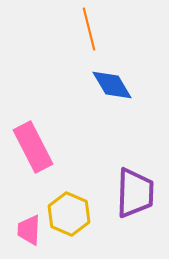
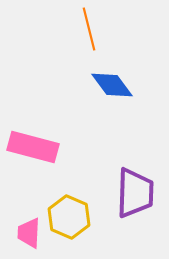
blue diamond: rotated 6 degrees counterclockwise
pink rectangle: rotated 48 degrees counterclockwise
yellow hexagon: moved 3 px down
pink trapezoid: moved 3 px down
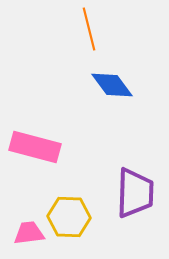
pink rectangle: moved 2 px right
yellow hexagon: rotated 21 degrees counterclockwise
pink trapezoid: rotated 80 degrees clockwise
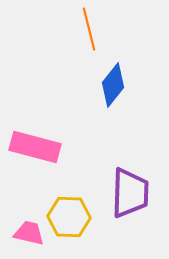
blue diamond: moved 1 px right; rotated 75 degrees clockwise
purple trapezoid: moved 5 px left
pink trapezoid: rotated 20 degrees clockwise
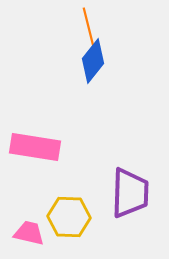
blue diamond: moved 20 px left, 24 px up
pink rectangle: rotated 6 degrees counterclockwise
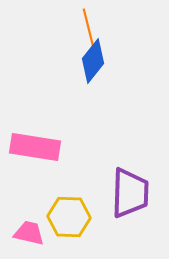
orange line: moved 1 px down
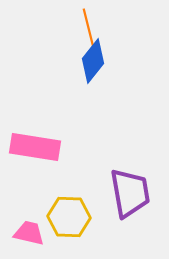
purple trapezoid: rotated 12 degrees counterclockwise
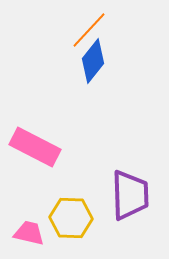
orange line: rotated 57 degrees clockwise
pink rectangle: rotated 18 degrees clockwise
purple trapezoid: moved 2 px down; rotated 8 degrees clockwise
yellow hexagon: moved 2 px right, 1 px down
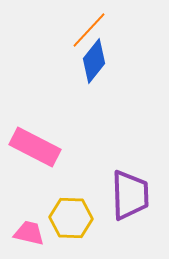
blue diamond: moved 1 px right
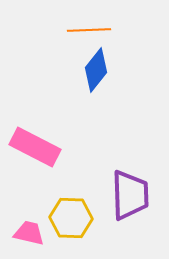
orange line: rotated 45 degrees clockwise
blue diamond: moved 2 px right, 9 px down
